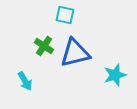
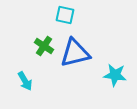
cyan star: rotated 25 degrees clockwise
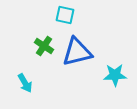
blue triangle: moved 2 px right, 1 px up
cyan star: rotated 10 degrees counterclockwise
cyan arrow: moved 2 px down
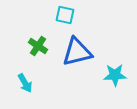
green cross: moved 6 px left
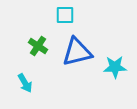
cyan square: rotated 12 degrees counterclockwise
cyan star: moved 8 px up
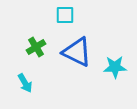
green cross: moved 2 px left, 1 px down; rotated 24 degrees clockwise
blue triangle: rotated 40 degrees clockwise
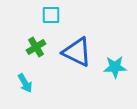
cyan square: moved 14 px left
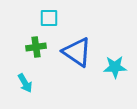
cyan square: moved 2 px left, 3 px down
green cross: rotated 24 degrees clockwise
blue triangle: rotated 8 degrees clockwise
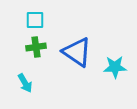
cyan square: moved 14 px left, 2 px down
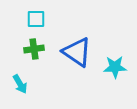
cyan square: moved 1 px right, 1 px up
green cross: moved 2 px left, 2 px down
cyan arrow: moved 5 px left, 1 px down
